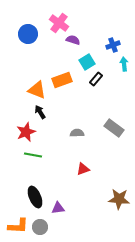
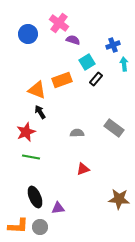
green line: moved 2 px left, 2 px down
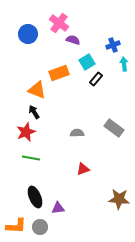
orange rectangle: moved 3 px left, 7 px up
black arrow: moved 6 px left
green line: moved 1 px down
orange L-shape: moved 2 px left
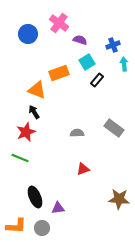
purple semicircle: moved 7 px right
black rectangle: moved 1 px right, 1 px down
green line: moved 11 px left; rotated 12 degrees clockwise
gray circle: moved 2 px right, 1 px down
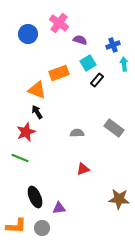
cyan square: moved 1 px right, 1 px down
black arrow: moved 3 px right
purple triangle: moved 1 px right
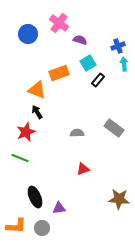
blue cross: moved 5 px right, 1 px down
black rectangle: moved 1 px right
